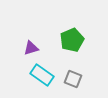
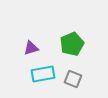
green pentagon: moved 4 px down
cyan rectangle: moved 1 px right, 1 px up; rotated 45 degrees counterclockwise
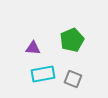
green pentagon: moved 4 px up
purple triangle: moved 2 px right; rotated 21 degrees clockwise
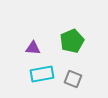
green pentagon: moved 1 px down
cyan rectangle: moved 1 px left
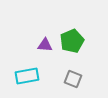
purple triangle: moved 12 px right, 3 px up
cyan rectangle: moved 15 px left, 2 px down
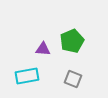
purple triangle: moved 2 px left, 4 px down
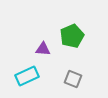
green pentagon: moved 5 px up
cyan rectangle: rotated 15 degrees counterclockwise
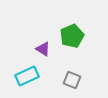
purple triangle: rotated 28 degrees clockwise
gray square: moved 1 px left, 1 px down
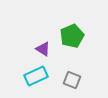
cyan rectangle: moved 9 px right
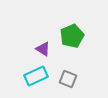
gray square: moved 4 px left, 1 px up
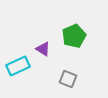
green pentagon: moved 2 px right
cyan rectangle: moved 18 px left, 10 px up
